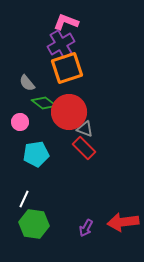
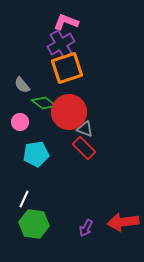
gray semicircle: moved 5 px left, 2 px down
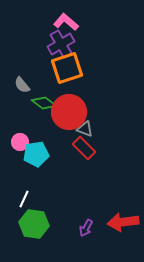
pink L-shape: rotated 20 degrees clockwise
pink circle: moved 20 px down
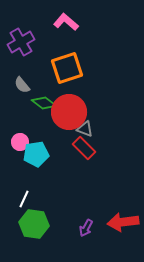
purple cross: moved 40 px left, 2 px up
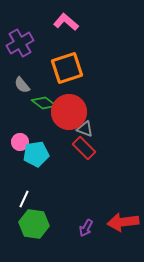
purple cross: moved 1 px left, 1 px down
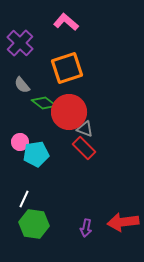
purple cross: rotated 16 degrees counterclockwise
purple arrow: rotated 18 degrees counterclockwise
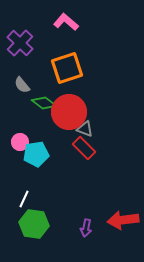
red arrow: moved 2 px up
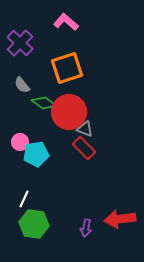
red arrow: moved 3 px left, 1 px up
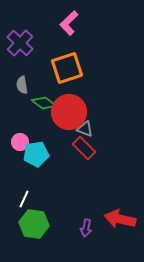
pink L-shape: moved 3 px right, 1 px down; rotated 85 degrees counterclockwise
gray semicircle: rotated 30 degrees clockwise
red arrow: rotated 20 degrees clockwise
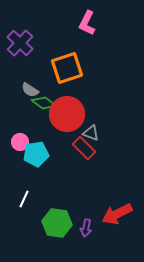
pink L-shape: moved 18 px right; rotated 20 degrees counterclockwise
gray semicircle: moved 8 px right, 5 px down; rotated 48 degrees counterclockwise
red circle: moved 2 px left, 2 px down
gray triangle: moved 6 px right, 4 px down
red arrow: moved 3 px left, 5 px up; rotated 40 degrees counterclockwise
green hexagon: moved 23 px right, 1 px up
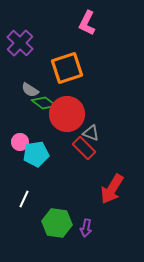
red arrow: moved 5 px left, 25 px up; rotated 32 degrees counterclockwise
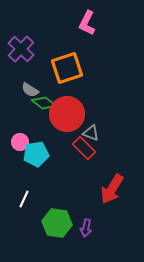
purple cross: moved 1 px right, 6 px down
